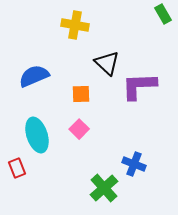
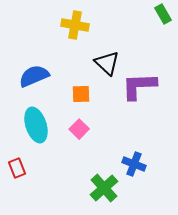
cyan ellipse: moved 1 px left, 10 px up
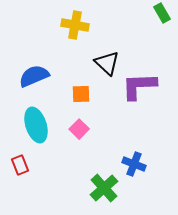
green rectangle: moved 1 px left, 1 px up
red rectangle: moved 3 px right, 3 px up
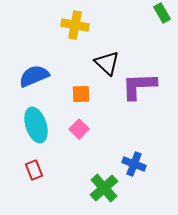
red rectangle: moved 14 px right, 5 px down
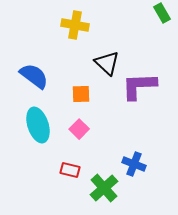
blue semicircle: rotated 60 degrees clockwise
cyan ellipse: moved 2 px right
red rectangle: moved 36 px right; rotated 54 degrees counterclockwise
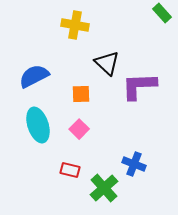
green rectangle: rotated 12 degrees counterclockwise
blue semicircle: rotated 64 degrees counterclockwise
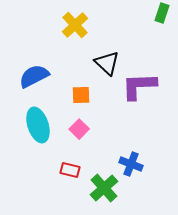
green rectangle: rotated 60 degrees clockwise
yellow cross: rotated 36 degrees clockwise
orange square: moved 1 px down
blue cross: moved 3 px left
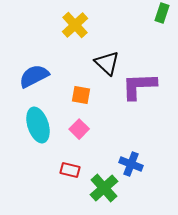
orange square: rotated 12 degrees clockwise
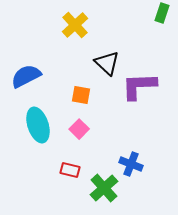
blue semicircle: moved 8 px left
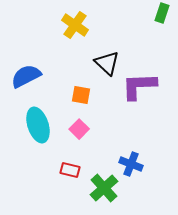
yellow cross: rotated 12 degrees counterclockwise
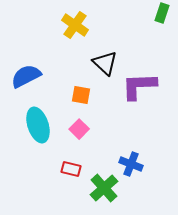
black triangle: moved 2 px left
red rectangle: moved 1 px right, 1 px up
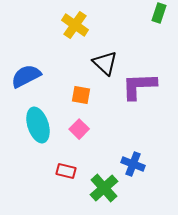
green rectangle: moved 3 px left
blue cross: moved 2 px right
red rectangle: moved 5 px left, 2 px down
